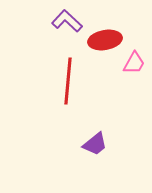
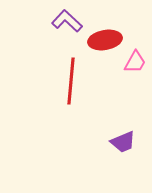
pink trapezoid: moved 1 px right, 1 px up
red line: moved 3 px right
purple trapezoid: moved 28 px right, 2 px up; rotated 16 degrees clockwise
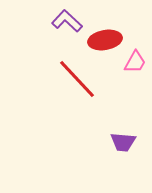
red line: moved 6 px right, 2 px up; rotated 48 degrees counterclockwise
purple trapezoid: rotated 28 degrees clockwise
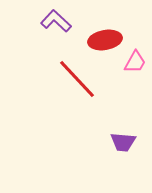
purple L-shape: moved 11 px left
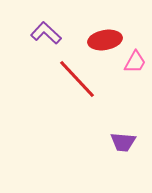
purple L-shape: moved 10 px left, 12 px down
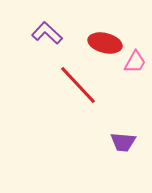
purple L-shape: moved 1 px right
red ellipse: moved 3 px down; rotated 24 degrees clockwise
red line: moved 1 px right, 6 px down
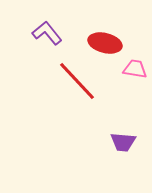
purple L-shape: rotated 8 degrees clockwise
pink trapezoid: moved 7 px down; rotated 110 degrees counterclockwise
red line: moved 1 px left, 4 px up
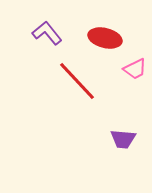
red ellipse: moved 5 px up
pink trapezoid: rotated 145 degrees clockwise
purple trapezoid: moved 3 px up
